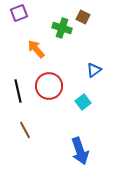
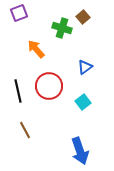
brown square: rotated 24 degrees clockwise
blue triangle: moved 9 px left, 3 px up
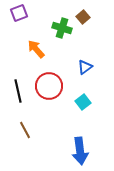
blue arrow: rotated 12 degrees clockwise
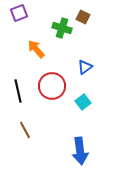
brown square: rotated 24 degrees counterclockwise
red circle: moved 3 px right
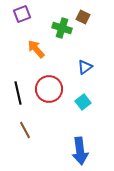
purple square: moved 3 px right, 1 px down
red circle: moved 3 px left, 3 px down
black line: moved 2 px down
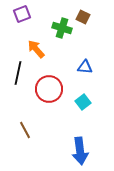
blue triangle: rotated 42 degrees clockwise
black line: moved 20 px up; rotated 25 degrees clockwise
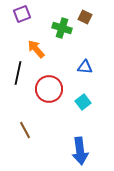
brown square: moved 2 px right
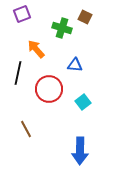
blue triangle: moved 10 px left, 2 px up
brown line: moved 1 px right, 1 px up
blue arrow: rotated 8 degrees clockwise
